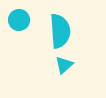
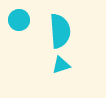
cyan triangle: moved 3 px left; rotated 24 degrees clockwise
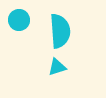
cyan triangle: moved 4 px left, 2 px down
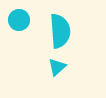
cyan triangle: rotated 24 degrees counterclockwise
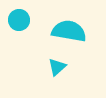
cyan semicircle: moved 9 px right; rotated 76 degrees counterclockwise
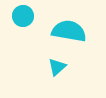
cyan circle: moved 4 px right, 4 px up
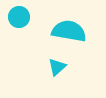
cyan circle: moved 4 px left, 1 px down
